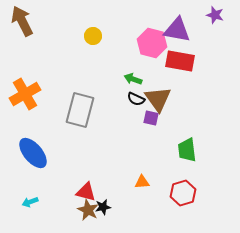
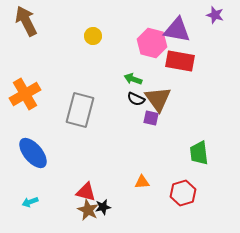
brown arrow: moved 4 px right
green trapezoid: moved 12 px right, 3 px down
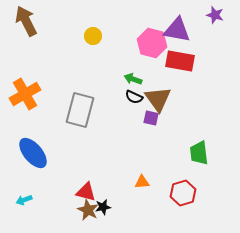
black semicircle: moved 2 px left, 2 px up
cyan arrow: moved 6 px left, 2 px up
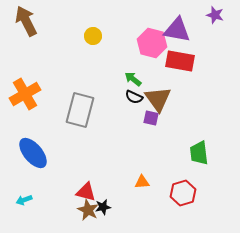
green arrow: rotated 18 degrees clockwise
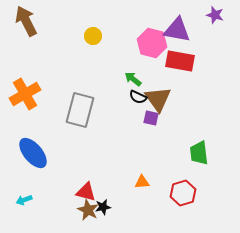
black semicircle: moved 4 px right
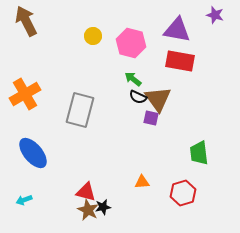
pink hexagon: moved 21 px left
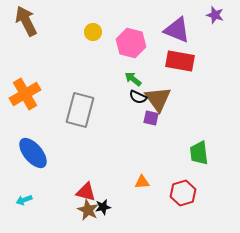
purple triangle: rotated 12 degrees clockwise
yellow circle: moved 4 px up
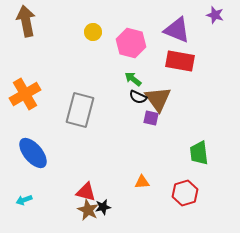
brown arrow: rotated 16 degrees clockwise
red hexagon: moved 2 px right
